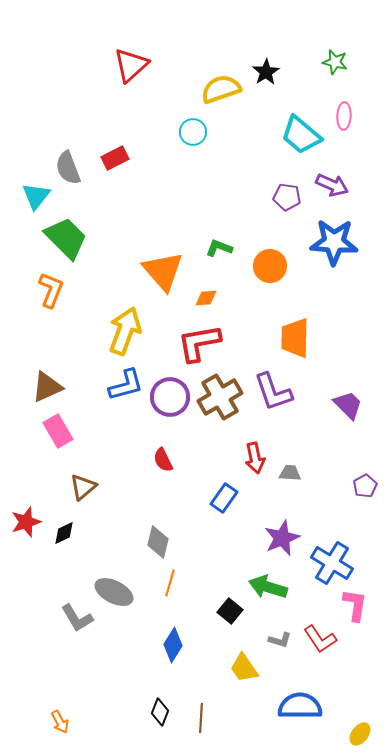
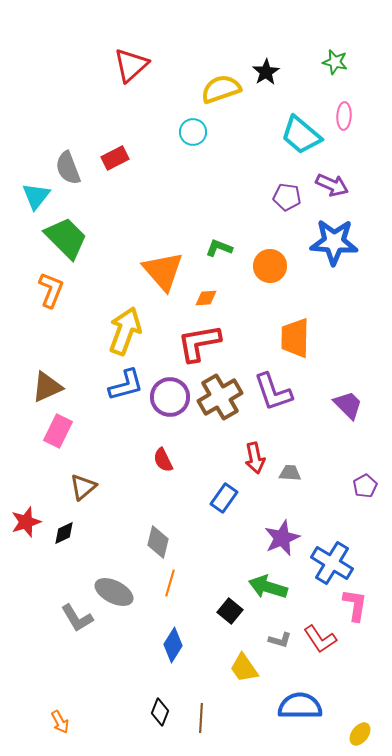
pink rectangle at (58, 431): rotated 56 degrees clockwise
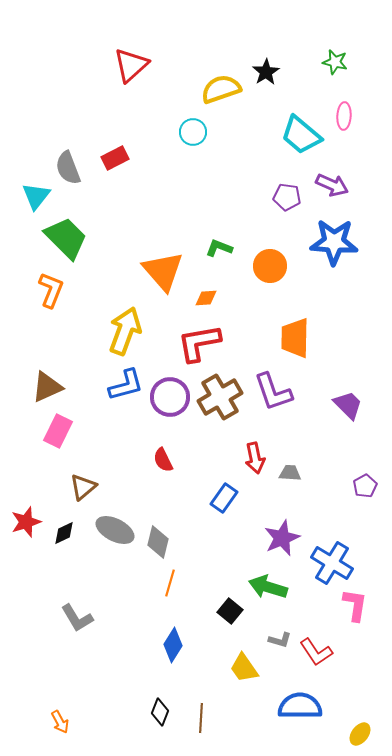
gray ellipse at (114, 592): moved 1 px right, 62 px up
red L-shape at (320, 639): moved 4 px left, 13 px down
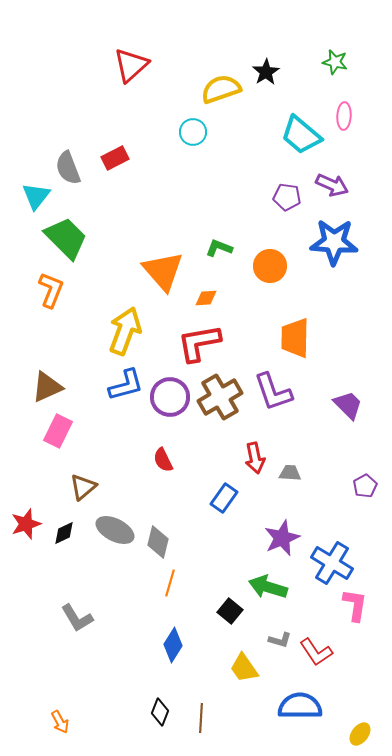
red star at (26, 522): moved 2 px down
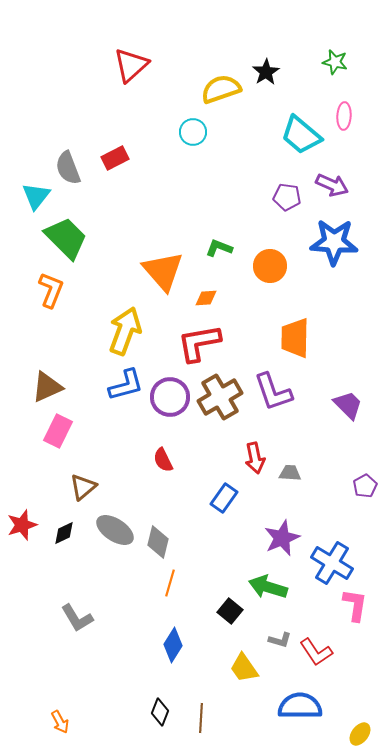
red star at (26, 524): moved 4 px left, 1 px down
gray ellipse at (115, 530): rotated 6 degrees clockwise
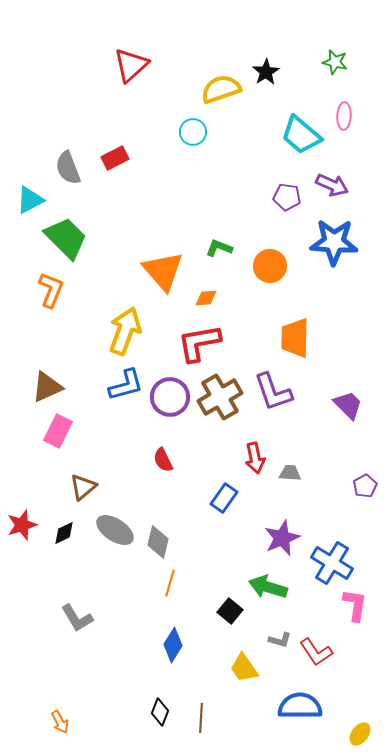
cyan triangle at (36, 196): moved 6 px left, 4 px down; rotated 24 degrees clockwise
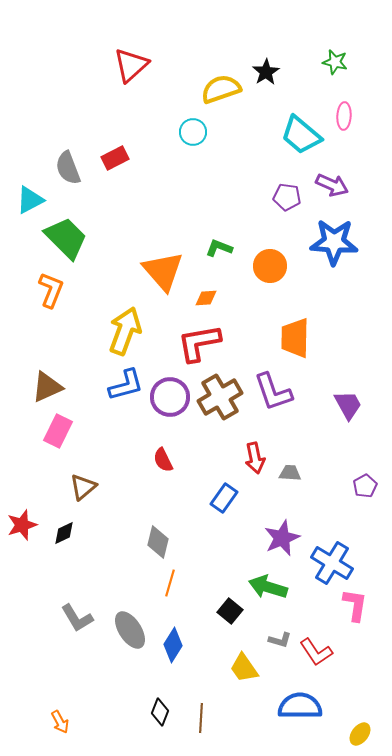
purple trapezoid at (348, 405): rotated 16 degrees clockwise
gray ellipse at (115, 530): moved 15 px right, 100 px down; rotated 24 degrees clockwise
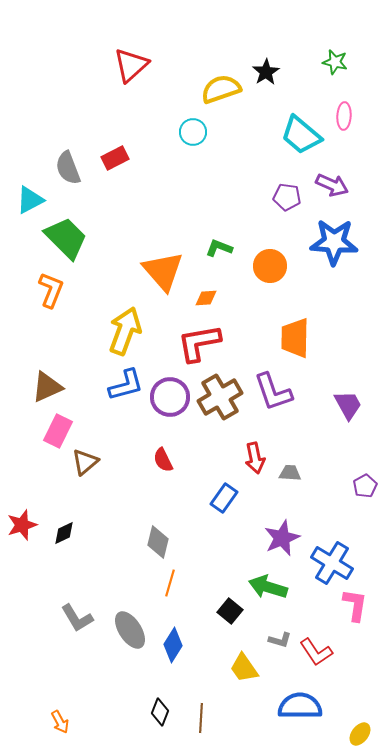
brown triangle at (83, 487): moved 2 px right, 25 px up
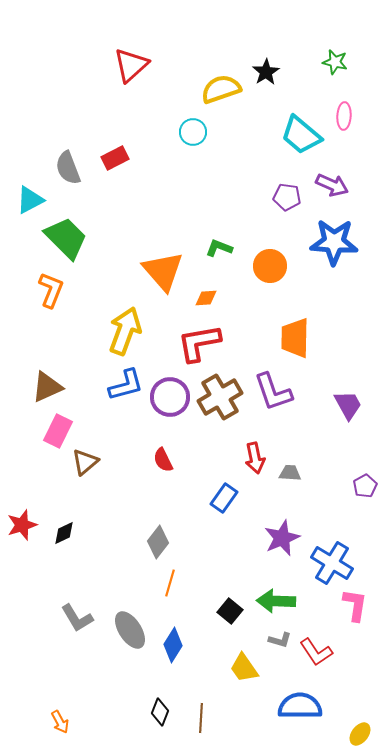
gray diamond at (158, 542): rotated 24 degrees clockwise
green arrow at (268, 587): moved 8 px right, 14 px down; rotated 15 degrees counterclockwise
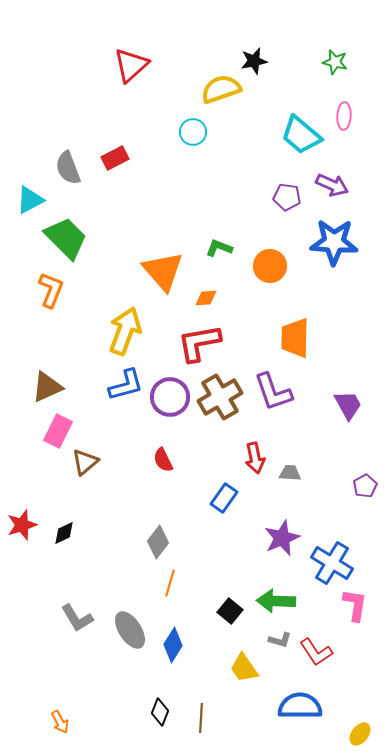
black star at (266, 72): moved 12 px left, 11 px up; rotated 20 degrees clockwise
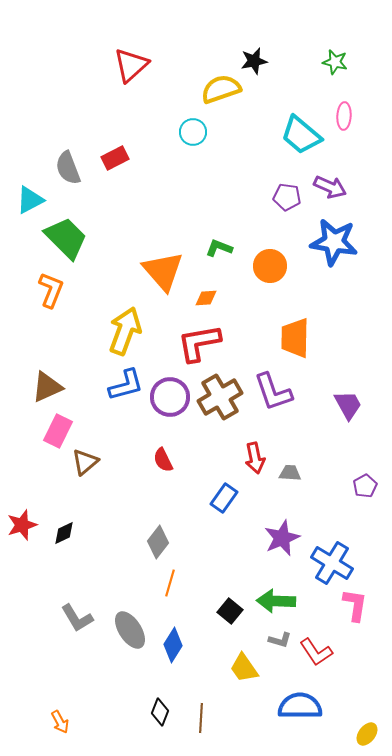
purple arrow at (332, 185): moved 2 px left, 2 px down
blue star at (334, 242): rotated 6 degrees clockwise
yellow ellipse at (360, 734): moved 7 px right
